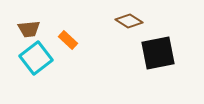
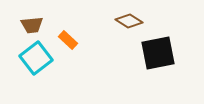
brown trapezoid: moved 3 px right, 4 px up
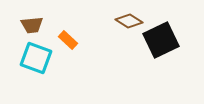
black square: moved 3 px right, 13 px up; rotated 15 degrees counterclockwise
cyan square: rotated 32 degrees counterclockwise
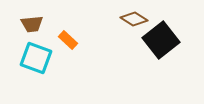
brown diamond: moved 5 px right, 2 px up
brown trapezoid: moved 1 px up
black square: rotated 12 degrees counterclockwise
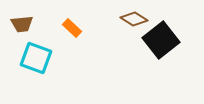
brown trapezoid: moved 10 px left
orange rectangle: moved 4 px right, 12 px up
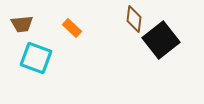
brown diamond: rotated 64 degrees clockwise
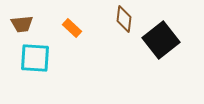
brown diamond: moved 10 px left
cyan square: moved 1 px left; rotated 16 degrees counterclockwise
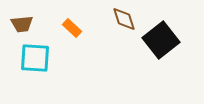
brown diamond: rotated 24 degrees counterclockwise
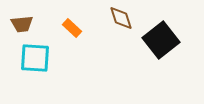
brown diamond: moved 3 px left, 1 px up
